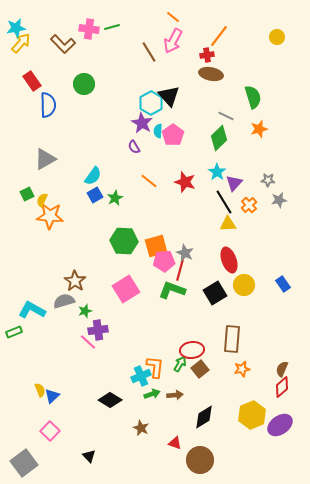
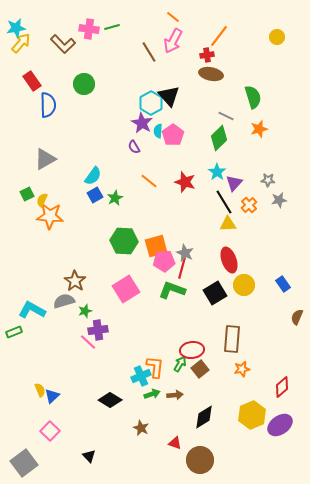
red line at (180, 270): moved 2 px right, 2 px up
brown semicircle at (282, 369): moved 15 px right, 52 px up
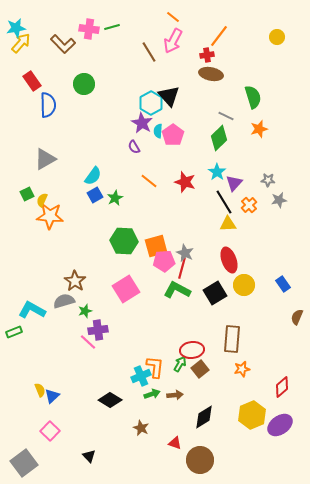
green L-shape at (172, 290): moved 5 px right; rotated 8 degrees clockwise
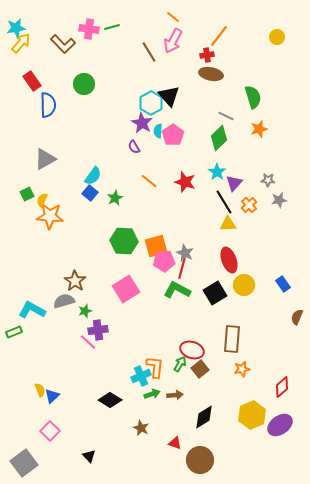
blue square at (95, 195): moved 5 px left, 2 px up; rotated 21 degrees counterclockwise
red ellipse at (192, 350): rotated 25 degrees clockwise
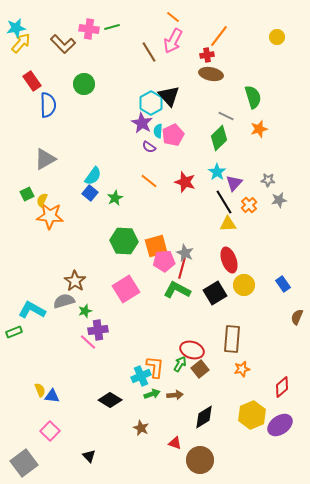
pink pentagon at (173, 135): rotated 10 degrees clockwise
purple semicircle at (134, 147): moved 15 px right; rotated 24 degrees counterclockwise
blue triangle at (52, 396): rotated 49 degrees clockwise
